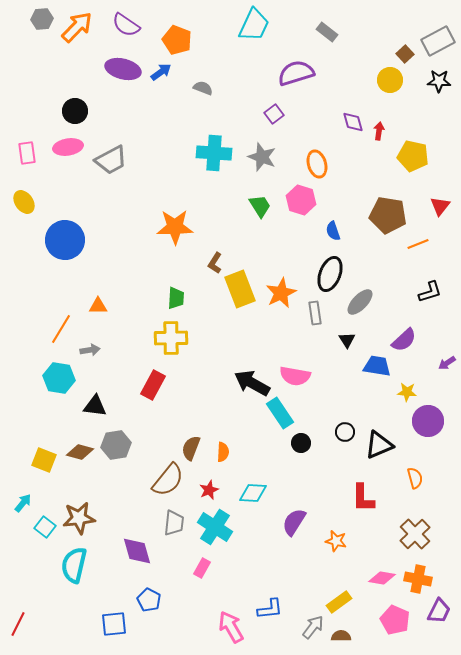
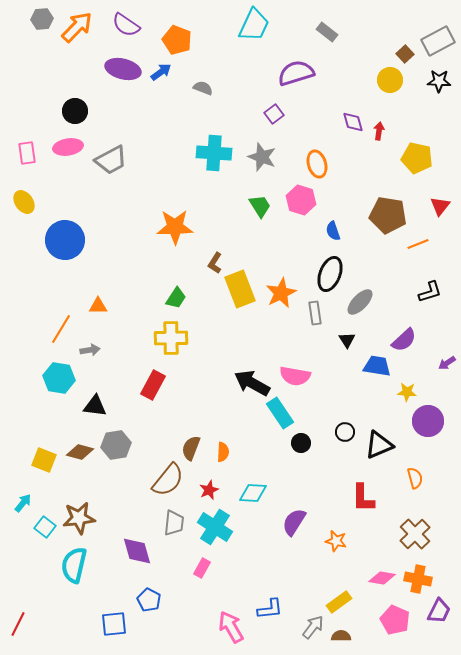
yellow pentagon at (413, 156): moved 4 px right, 2 px down
green trapezoid at (176, 298): rotated 30 degrees clockwise
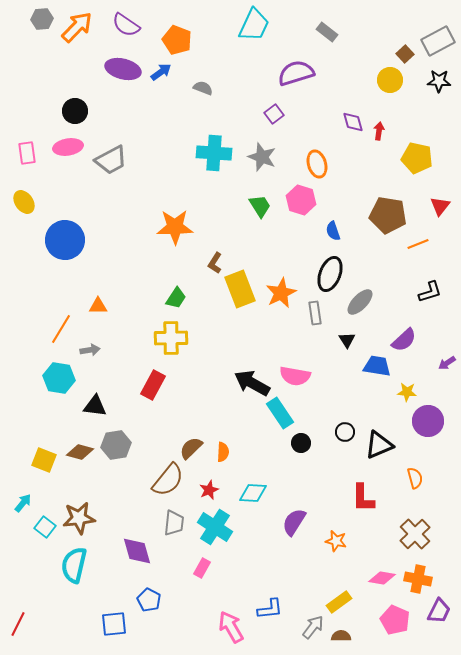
brown semicircle at (191, 448): rotated 25 degrees clockwise
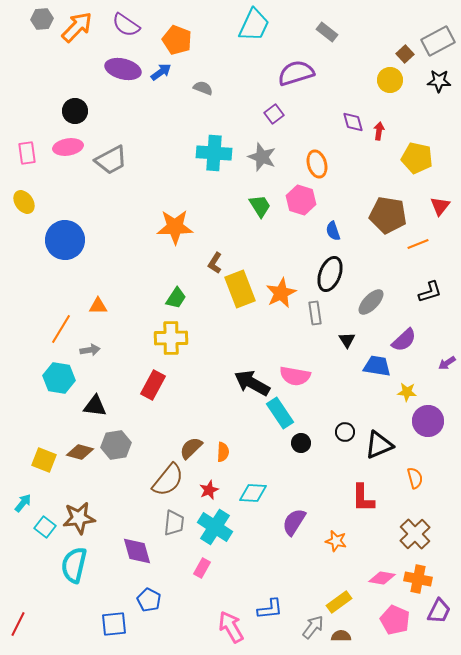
gray ellipse at (360, 302): moved 11 px right
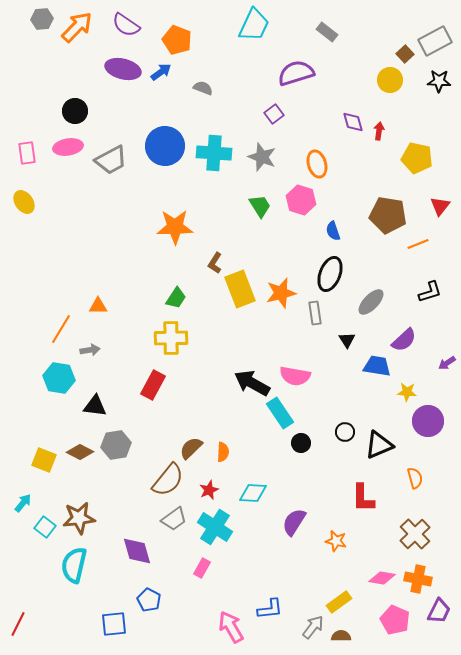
gray rectangle at (438, 41): moved 3 px left
blue circle at (65, 240): moved 100 px right, 94 px up
orange star at (281, 293): rotated 12 degrees clockwise
brown diamond at (80, 452): rotated 12 degrees clockwise
gray trapezoid at (174, 523): moved 4 px up; rotated 48 degrees clockwise
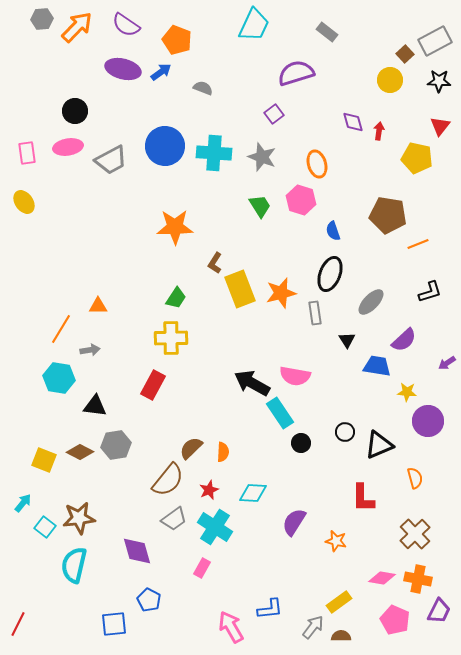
red triangle at (440, 206): moved 80 px up
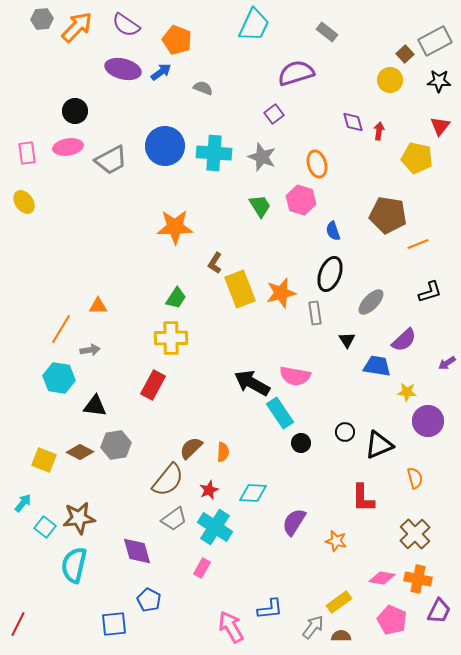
pink pentagon at (395, 620): moved 3 px left
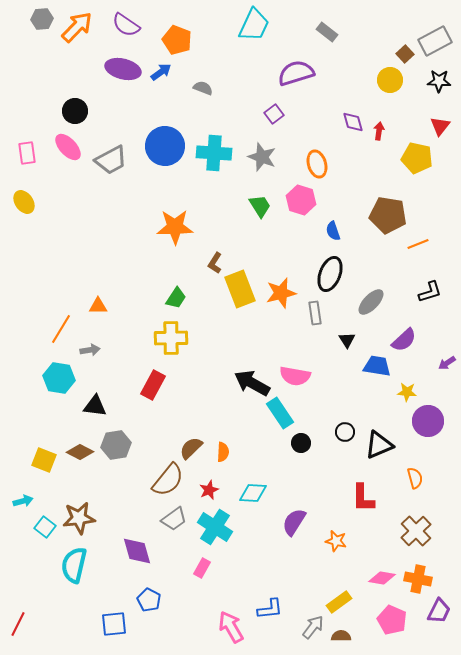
pink ellipse at (68, 147): rotated 56 degrees clockwise
cyan arrow at (23, 503): moved 2 px up; rotated 36 degrees clockwise
brown cross at (415, 534): moved 1 px right, 3 px up
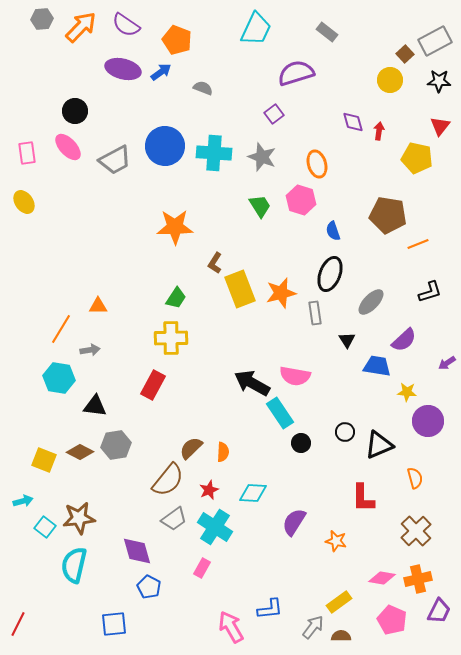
cyan trapezoid at (254, 25): moved 2 px right, 4 px down
orange arrow at (77, 27): moved 4 px right
gray trapezoid at (111, 160): moved 4 px right
orange cross at (418, 579): rotated 24 degrees counterclockwise
blue pentagon at (149, 600): moved 13 px up
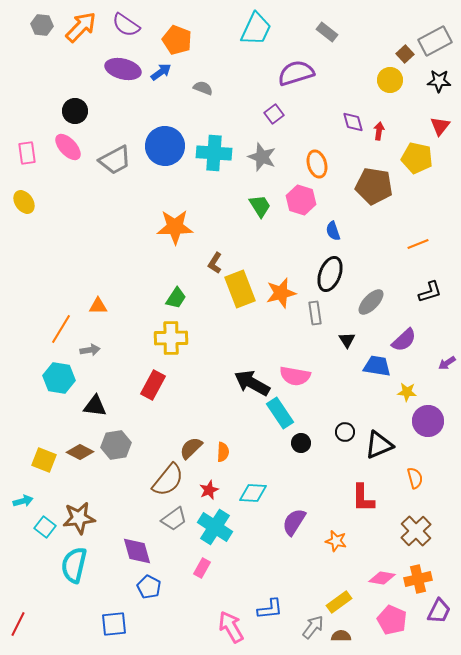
gray hexagon at (42, 19): moved 6 px down; rotated 10 degrees clockwise
brown pentagon at (388, 215): moved 14 px left, 29 px up
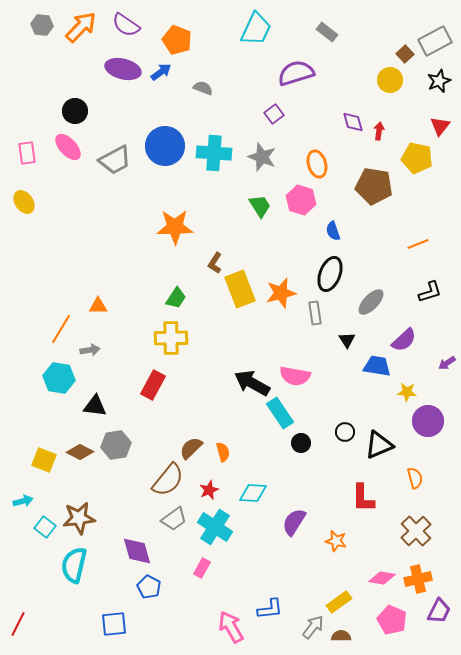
black star at (439, 81): rotated 25 degrees counterclockwise
orange semicircle at (223, 452): rotated 18 degrees counterclockwise
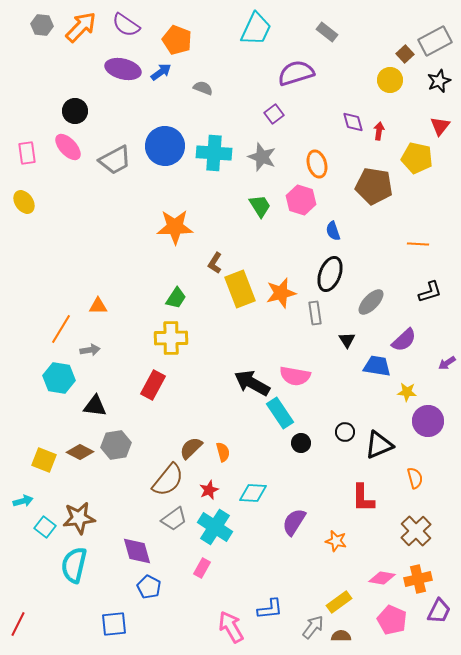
orange line at (418, 244): rotated 25 degrees clockwise
